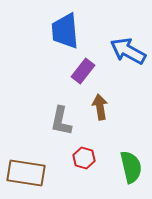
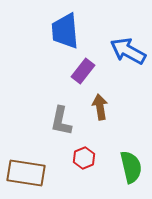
red hexagon: rotated 20 degrees clockwise
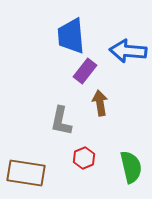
blue trapezoid: moved 6 px right, 5 px down
blue arrow: rotated 24 degrees counterclockwise
purple rectangle: moved 2 px right
brown arrow: moved 4 px up
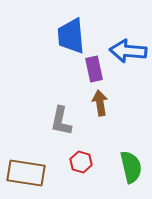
purple rectangle: moved 9 px right, 2 px up; rotated 50 degrees counterclockwise
red hexagon: moved 3 px left, 4 px down; rotated 20 degrees counterclockwise
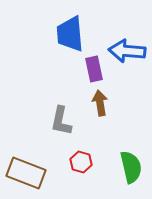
blue trapezoid: moved 1 px left, 2 px up
blue arrow: moved 1 px left
brown rectangle: rotated 12 degrees clockwise
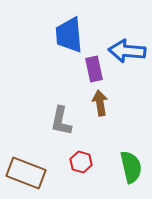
blue trapezoid: moved 1 px left, 1 px down
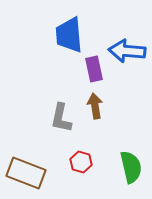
brown arrow: moved 5 px left, 3 px down
gray L-shape: moved 3 px up
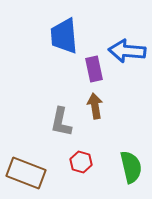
blue trapezoid: moved 5 px left, 1 px down
gray L-shape: moved 4 px down
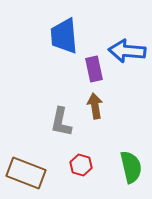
red hexagon: moved 3 px down
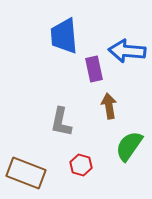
brown arrow: moved 14 px right
green semicircle: moved 2 px left, 21 px up; rotated 132 degrees counterclockwise
